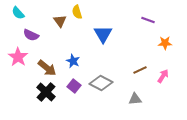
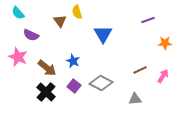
purple line: rotated 40 degrees counterclockwise
pink star: rotated 12 degrees counterclockwise
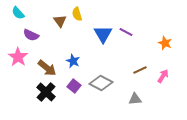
yellow semicircle: moved 2 px down
purple line: moved 22 px left, 12 px down; rotated 48 degrees clockwise
orange star: rotated 24 degrees clockwise
pink star: rotated 12 degrees clockwise
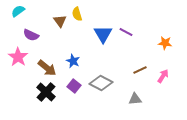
cyan semicircle: moved 2 px up; rotated 96 degrees clockwise
orange star: rotated 16 degrees counterclockwise
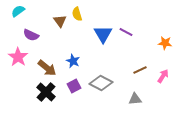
purple square: rotated 24 degrees clockwise
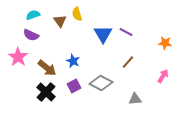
cyan semicircle: moved 15 px right, 4 px down; rotated 16 degrees clockwise
brown line: moved 12 px left, 8 px up; rotated 24 degrees counterclockwise
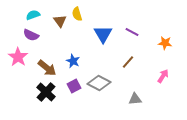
purple line: moved 6 px right
gray diamond: moved 2 px left
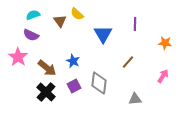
yellow semicircle: rotated 32 degrees counterclockwise
purple line: moved 3 px right, 8 px up; rotated 64 degrees clockwise
gray diamond: rotated 70 degrees clockwise
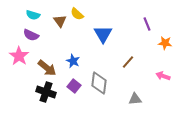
cyan semicircle: rotated 144 degrees counterclockwise
purple line: moved 12 px right; rotated 24 degrees counterclockwise
pink star: moved 1 px right, 1 px up
pink arrow: rotated 104 degrees counterclockwise
purple square: rotated 24 degrees counterclockwise
black cross: rotated 24 degrees counterclockwise
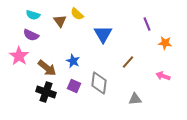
purple square: rotated 16 degrees counterclockwise
